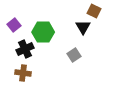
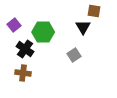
brown square: rotated 16 degrees counterclockwise
black cross: rotated 30 degrees counterclockwise
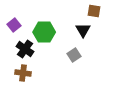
black triangle: moved 3 px down
green hexagon: moved 1 px right
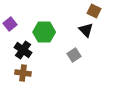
brown square: rotated 16 degrees clockwise
purple square: moved 4 px left, 1 px up
black triangle: moved 3 px right; rotated 14 degrees counterclockwise
black cross: moved 2 px left, 1 px down
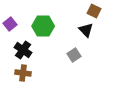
green hexagon: moved 1 px left, 6 px up
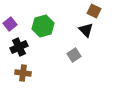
green hexagon: rotated 15 degrees counterclockwise
black cross: moved 4 px left, 3 px up; rotated 30 degrees clockwise
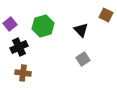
brown square: moved 12 px right, 4 px down
black triangle: moved 5 px left
gray square: moved 9 px right, 4 px down
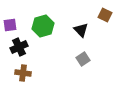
brown square: moved 1 px left
purple square: moved 1 px down; rotated 32 degrees clockwise
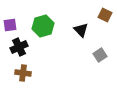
gray square: moved 17 px right, 4 px up
